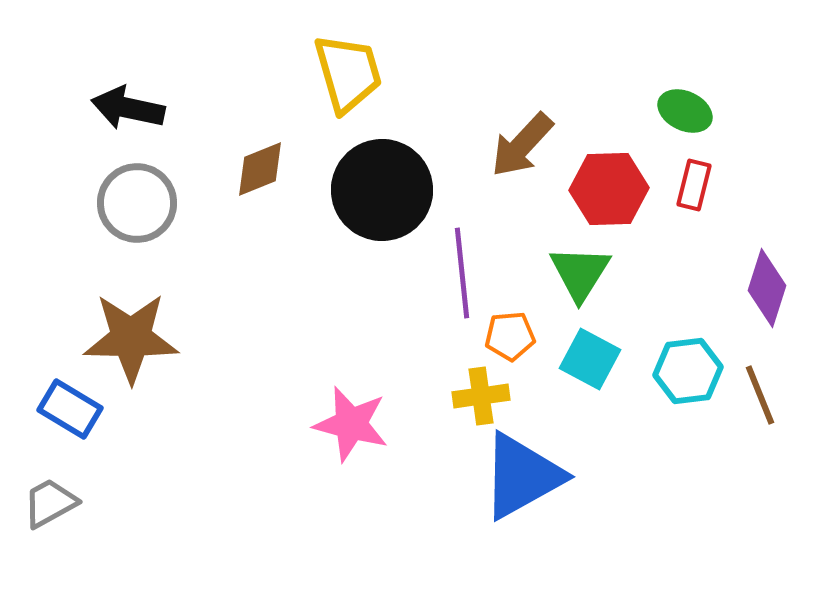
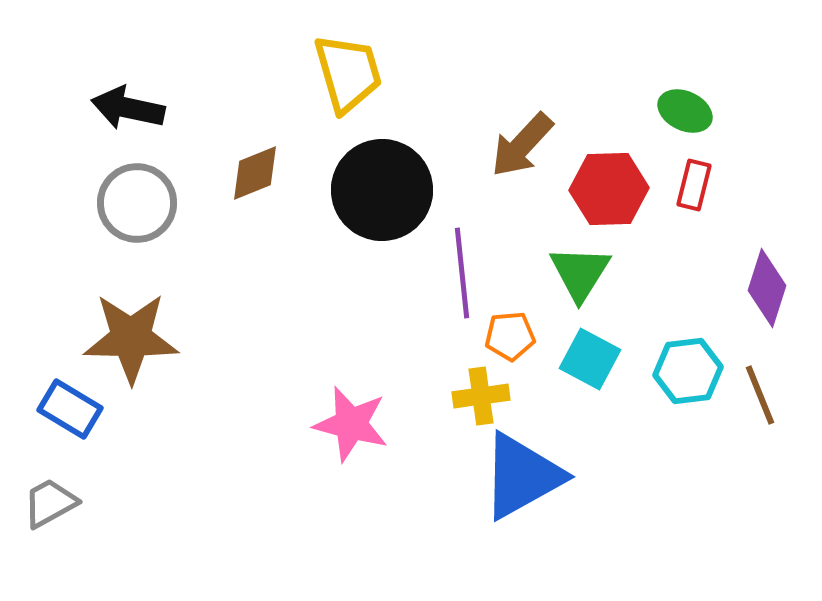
brown diamond: moved 5 px left, 4 px down
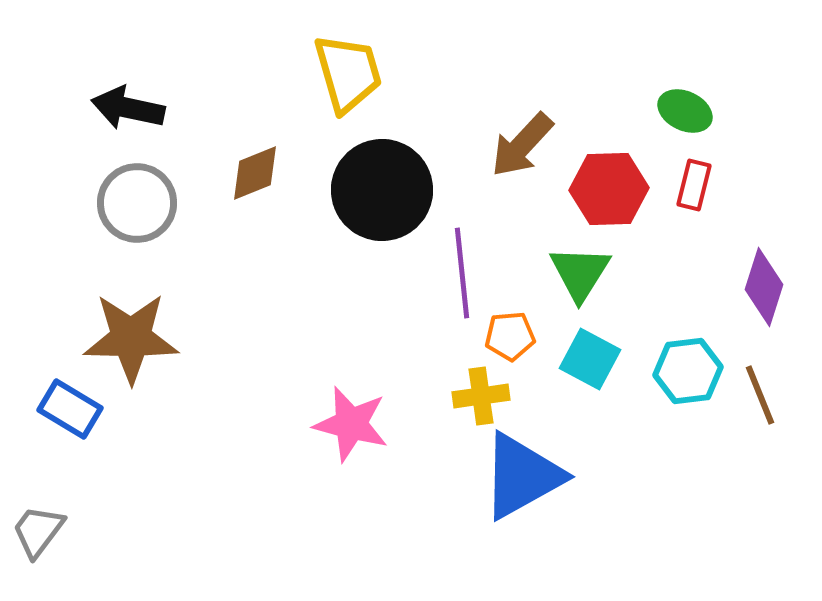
purple diamond: moved 3 px left, 1 px up
gray trapezoid: moved 12 px left, 28 px down; rotated 24 degrees counterclockwise
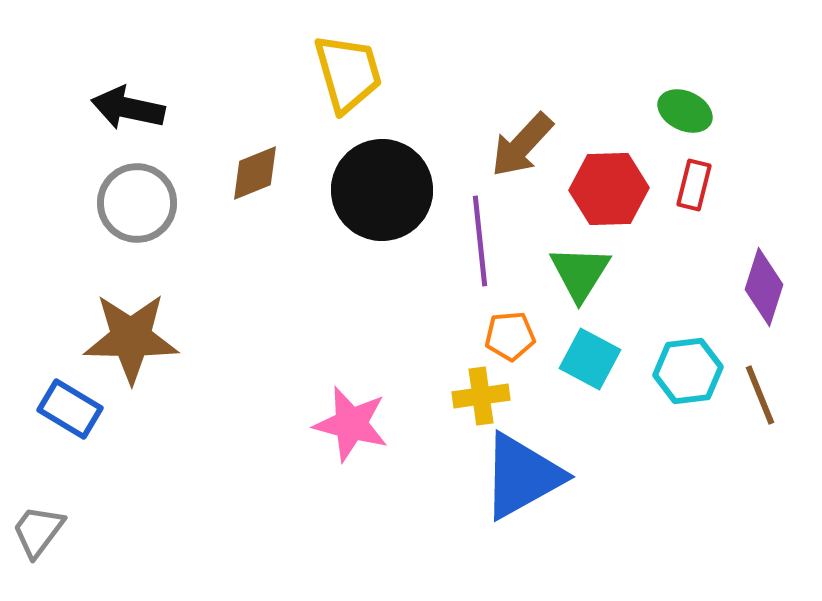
purple line: moved 18 px right, 32 px up
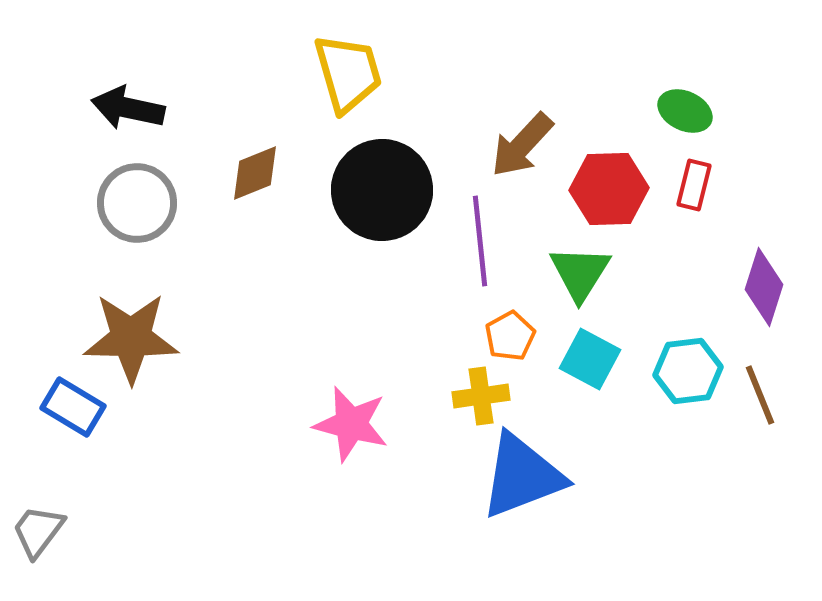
orange pentagon: rotated 24 degrees counterclockwise
blue rectangle: moved 3 px right, 2 px up
blue triangle: rotated 8 degrees clockwise
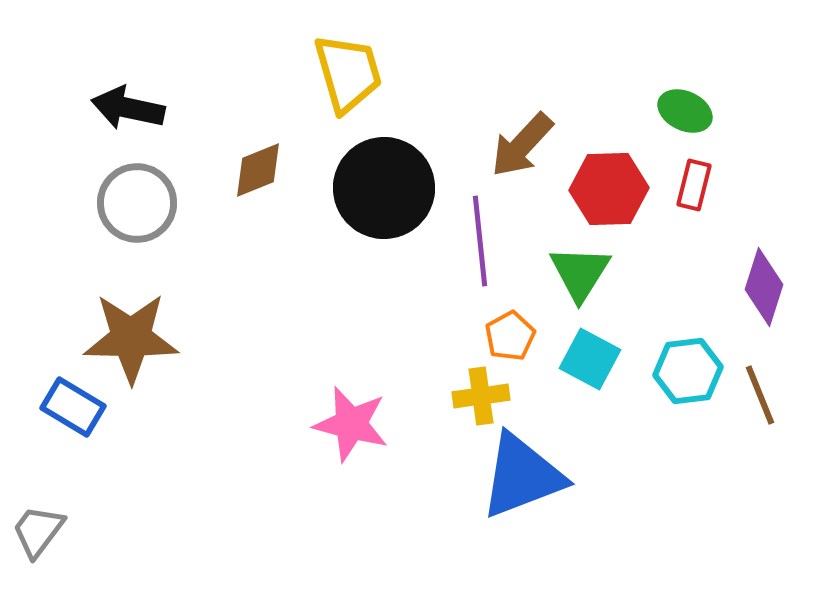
brown diamond: moved 3 px right, 3 px up
black circle: moved 2 px right, 2 px up
